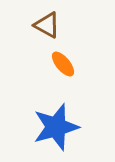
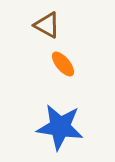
blue star: moved 4 px right; rotated 24 degrees clockwise
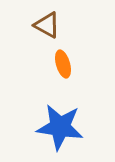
orange ellipse: rotated 24 degrees clockwise
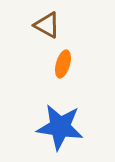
orange ellipse: rotated 32 degrees clockwise
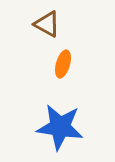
brown triangle: moved 1 px up
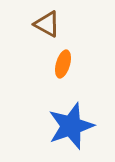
blue star: moved 11 px right, 1 px up; rotated 27 degrees counterclockwise
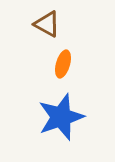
blue star: moved 10 px left, 9 px up
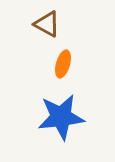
blue star: rotated 12 degrees clockwise
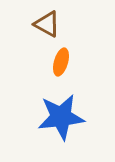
orange ellipse: moved 2 px left, 2 px up
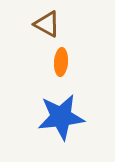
orange ellipse: rotated 12 degrees counterclockwise
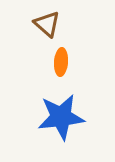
brown triangle: rotated 12 degrees clockwise
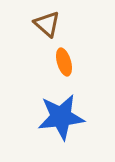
orange ellipse: moved 3 px right; rotated 20 degrees counterclockwise
